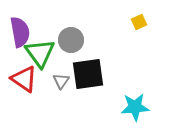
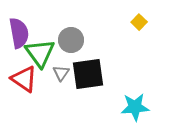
yellow square: rotated 21 degrees counterclockwise
purple semicircle: moved 1 px left, 1 px down
gray triangle: moved 8 px up
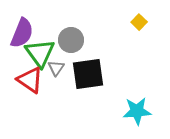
purple semicircle: moved 3 px right; rotated 32 degrees clockwise
gray triangle: moved 5 px left, 5 px up
red triangle: moved 6 px right, 1 px down
cyan star: moved 2 px right, 4 px down
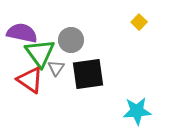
purple semicircle: rotated 100 degrees counterclockwise
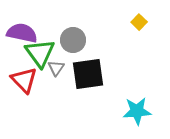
gray circle: moved 2 px right
red triangle: moved 6 px left; rotated 12 degrees clockwise
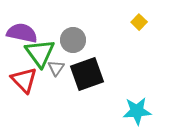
black square: moved 1 px left; rotated 12 degrees counterclockwise
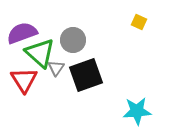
yellow square: rotated 21 degrees counterclockwise
purple semicircle: rotated 32 degrees counterclockwise
green triangle: rotated 12 degrees counterclockwise
black square: moved 1 px left, 1 px down
red triangle: rotated 12 degrees clockwise
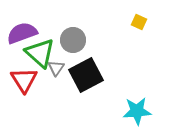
black square: rotated 8 degrees counterclockwise
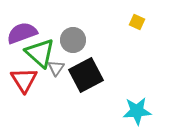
yellow square: moved 2 px left
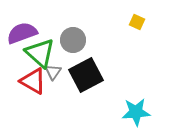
gray triangle: moved 3 px left, 4 px down
red triangle: moved 9 px right, 1 px down; rotated 28 degrees counterclockwise
cyan star: moved 1 px left, 1 px down
